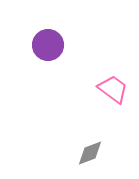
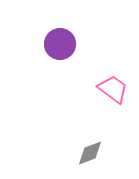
purple circle: moved 12 px right, 1 px up
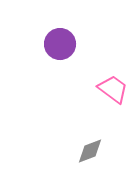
gray diamond: moved 2 px up
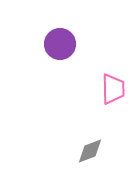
pink trapezoid: rotated 52 degrees clockwise
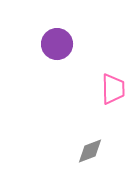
purple circle: moved 3 px left
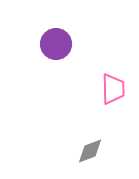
purple circle: moved 1 px left
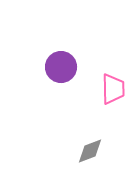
purple circle: moved 5 px right, 23 px down
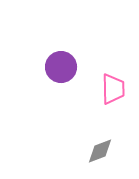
gray diamond: moved 10 px right
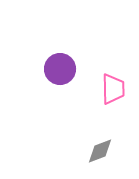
purple circle: moved 1 px left, 2 px down
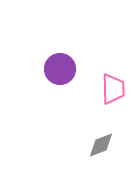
gray diamond: moved 1 px right, 6 px up
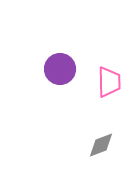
pink trapezoid: moved 4 px left, 7 px up
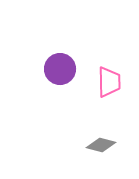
gray diamond: rotated 36 degrees clockwise
